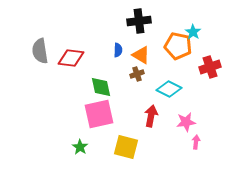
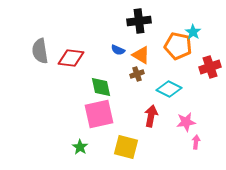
blue semicircle: rotated 112 degrees clockwise
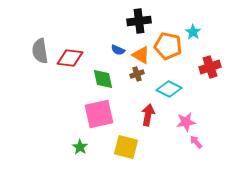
orange pentagon: moved 10 px left
red diamond: moved 1 px left
green diamond: moved 2 px right, 8 px up
red arrow: moved 3 px left, 1 px up
pink arrow: rotated 48 degrees counterclockwise
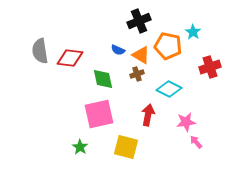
black cross: rotated 15 degrees counterclockwise
